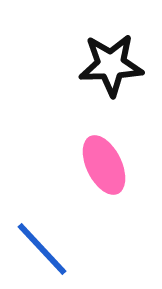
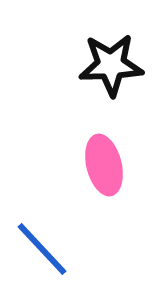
pink ellipse: rotated 12 degrees clockwise
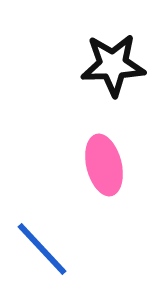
black star: moved 2 px right
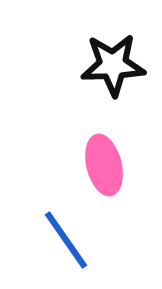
blue line: moved 24 px right, 9 px up; rotated 8 degrees clockwise
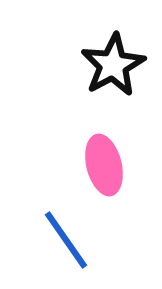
black star: rotated 26 degrees counterclockwise
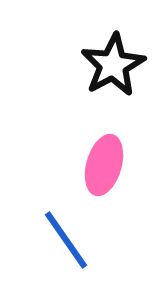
pink ellipse: rotated 30 degrees clockwise
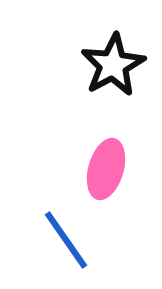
pink ellipse: moved 2 px right, 4 px down
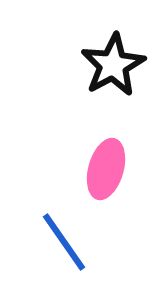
blue line: moved 2 px left, 2 px down
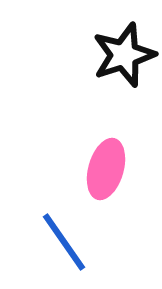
black star: moved 11 px right, 10 px up; rotated 10 degrees clockwise
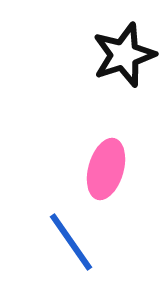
blue line: moved 7 px right
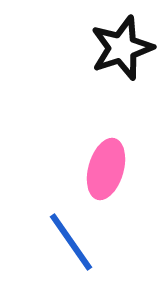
black star: moved 2 px left, 7 px up
